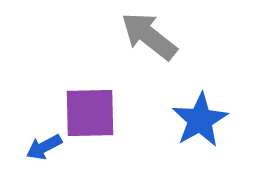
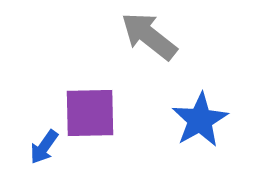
blue arrow: rotated 27 degrees counterclockwise
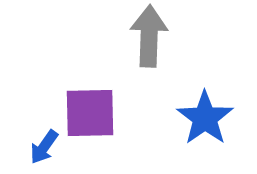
gray arrow: rotated 54 degrees clockwise
blue star: moved 5 px right, 2 px up; rotated 6 degrees counterclockwise
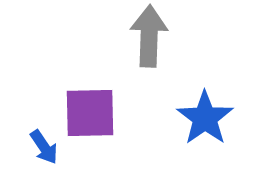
blue arrow: rotated 69 degrees counterclockwise
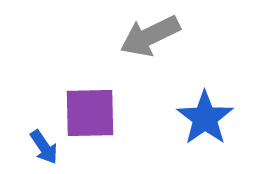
gray arrow: moved 1 px right; rotated 118 degrees counterclockwise
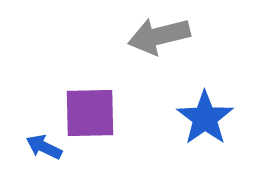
gray arrow: moved 9 px right; rotated 12 degrees clockwise
blue arrow: rotated 150 degrees clockwise
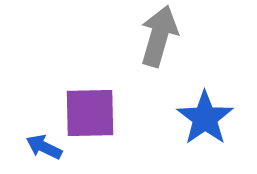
gray arrow: rotated 120 degrees clockwise
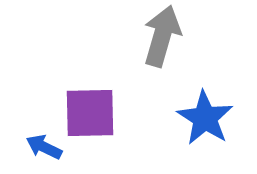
gray arrow: moved 3 px right
blue star: rotated 4 degrees counterclockwise
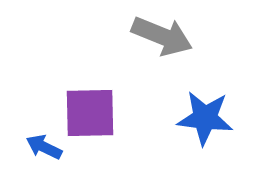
gray arrow: rotated 96 degrees clockwise
blue star: rotated 26 degrees counterclockwise
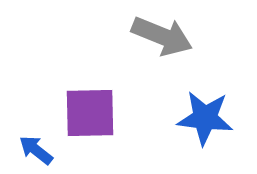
blue arrow: moved 8 px left, 3 px down; rotated 12 degrees clockwise
